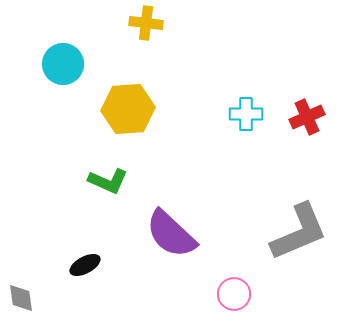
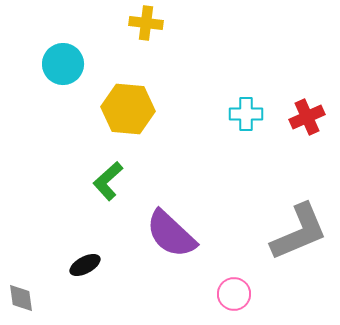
yellow hexagon: rotated 9 degrees clockwise
green L-shape: rotated 114 degrees clockwise
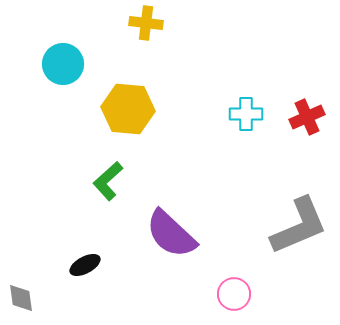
gray L-shape: moved 6 px up
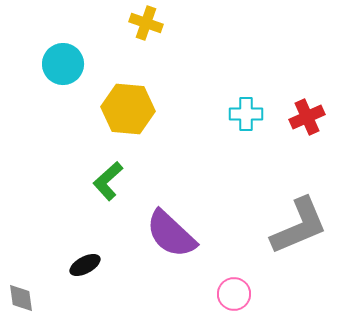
yellow cross: rotated 12 degrees clockwise
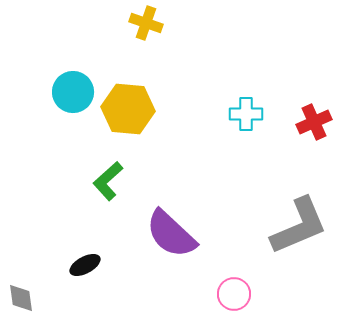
cyan circle: moved 10 px right, 28 px down
red cross: moved 7 px right, 5 px down
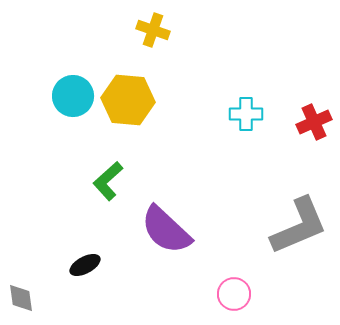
yellow cross: moved 7 px right, 7 px down
cyan circle: moved 4 px down
yellow hexagon: moved 9 px up
purple semicircle: moved 5 px left, 4 px up
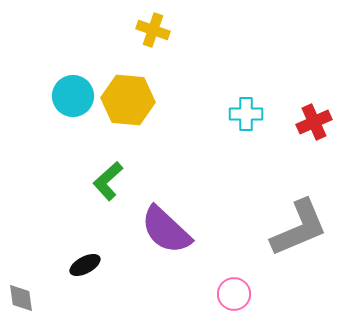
gray L-shape: moved 2 px down
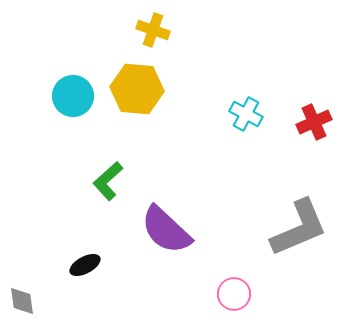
yellow hexagon: moved 9 px right, 11 px up
cyan cross: rotated 28 degrees clockwise
gray diamond: moved 1 px right, 3 px down
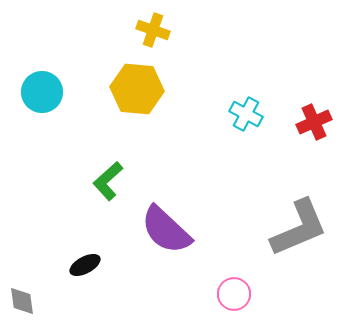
cyan circle: moved 31 px left, 4 px up
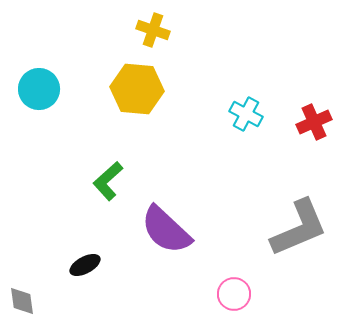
cyan circle: moved 3 px left, 3 px up
